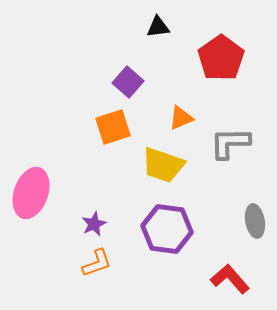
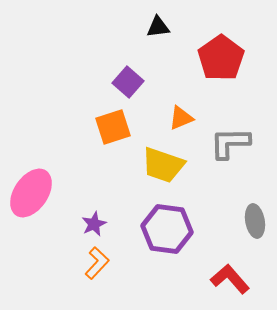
pink ellipse: rotated 15 degrees clockwise
orange L-shape: rotated 28 degrees counterclockwise
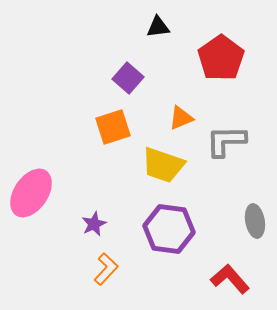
purple square: moved 4 px up
gray L-shape: moved 4 px left, 2 px up
purple hexagon: moved 2 px right
orange L-shape: moved 9 px right, 6 px down
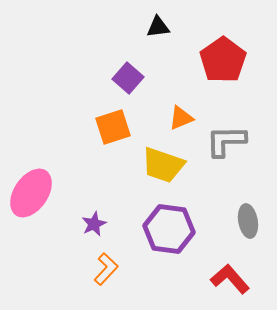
red pentagon: moved 2 px right, 2 px down
gray ellipse: moved 7 px left
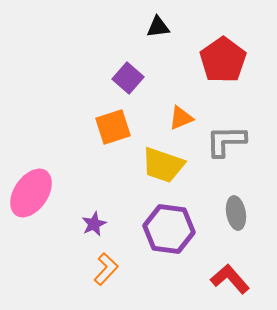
gray ellipse: moved 12 px left, 8 px up
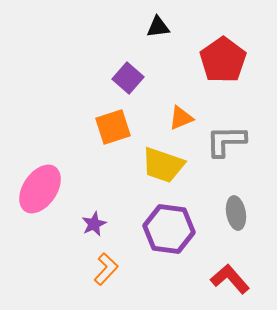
pink ellipse: moved 9 px right, 4 px up
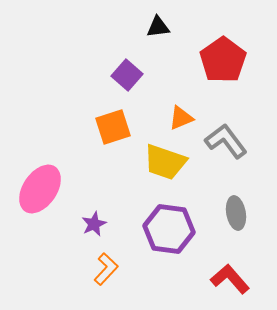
purple square: moved 1 px left, 3 px up
gray L-shape: rotated 54 degrees clockwise
yellow trapezoid: moved 2 px right, 3 px up
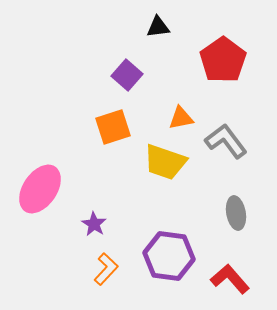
orange triangle: rotated 12 degrees clockwise
purple star: rotated 15 degrees counterclockwise
purple hexagon: moved 27 px down
